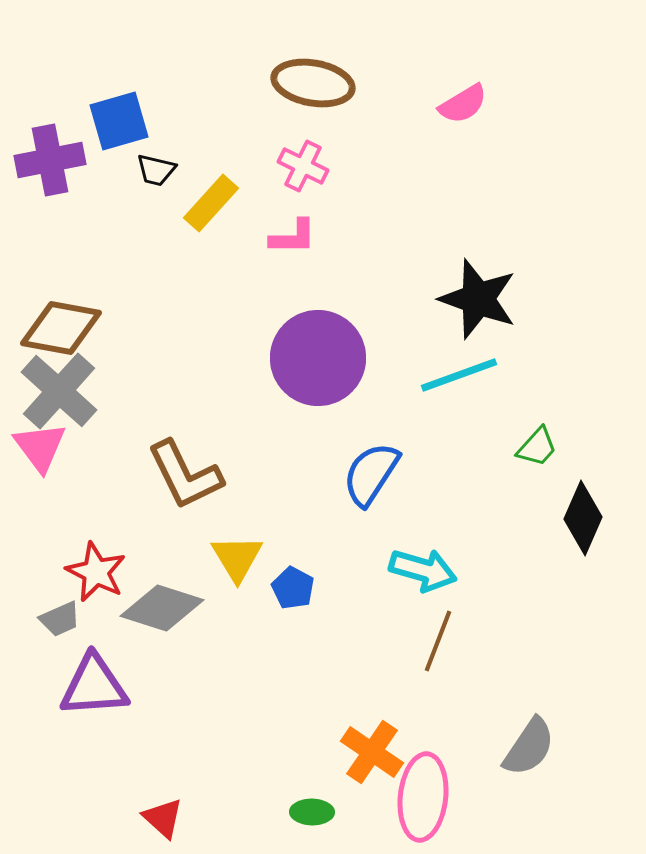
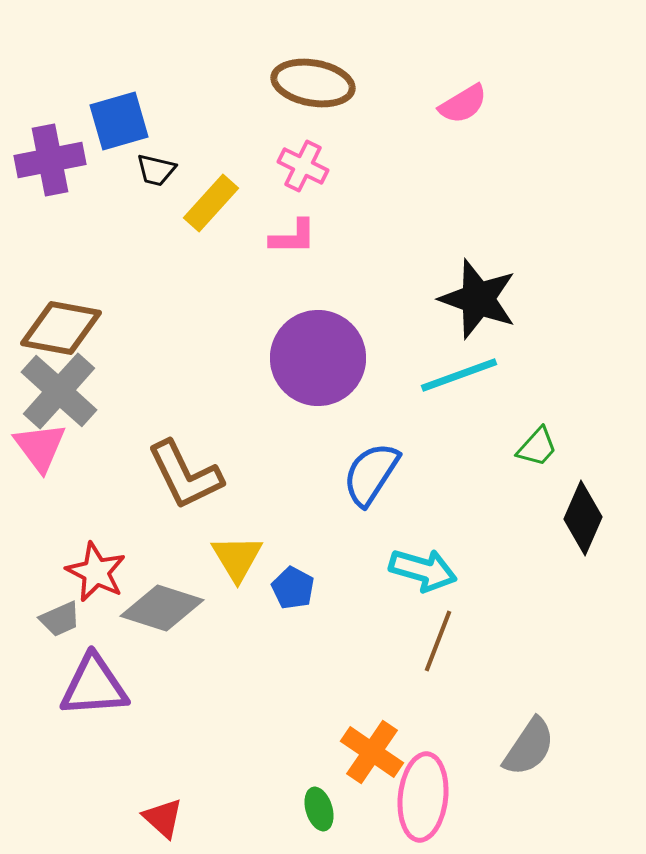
green ellipse: moved 7 px right, 3 px up; rotated 72 degrees clockwise
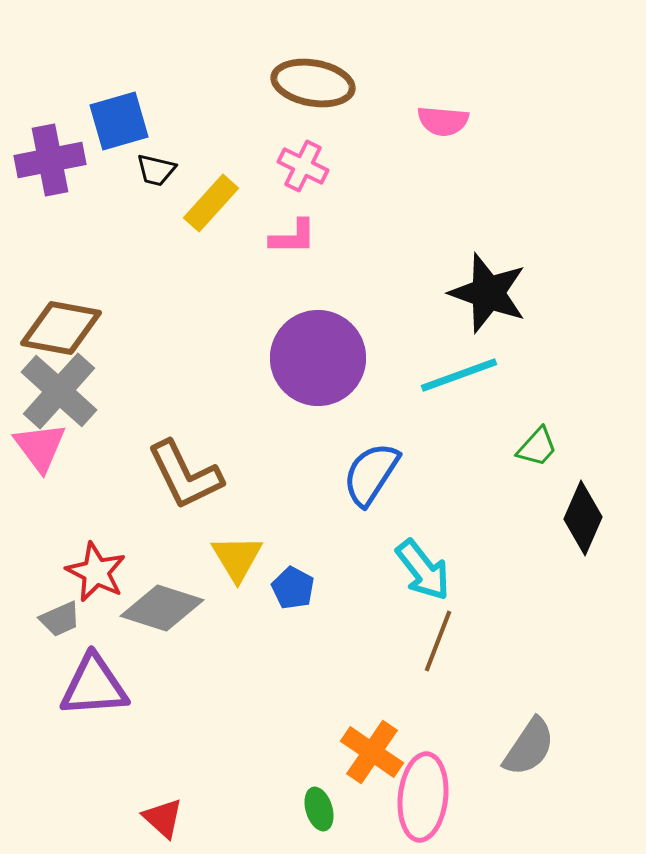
pink semicircle: moved 20 px left, 17 px down; rotated 36 degrees clockwise
black star: moved 10 px right, 6 px up
cyan arrow: rotated 36 degrees clockwise
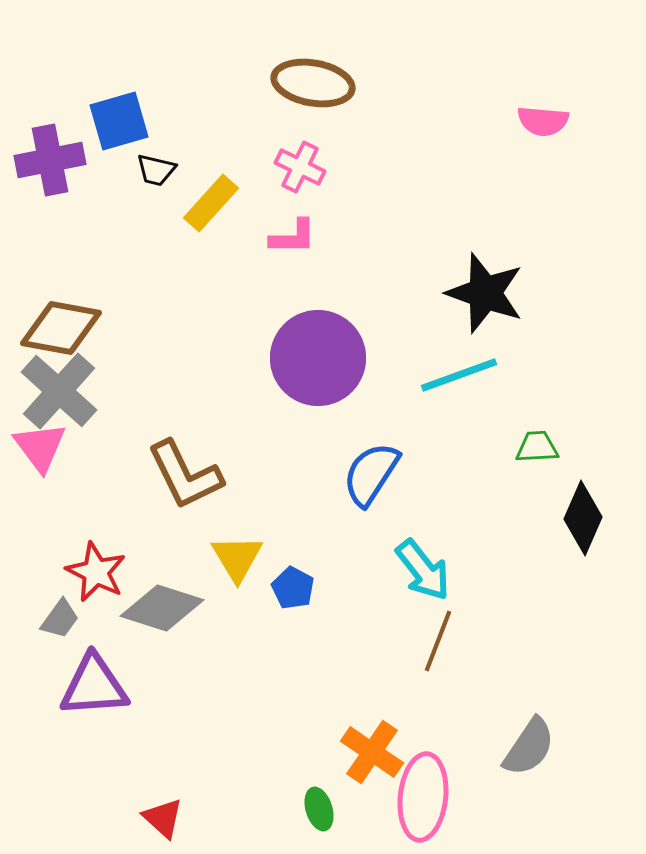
pink semicircle: moved 100 px right
pink cross: moved 3 px left, 1 px down
black star: moved 3 px left
green trapezoid: rotated 135 degrees counterclockwise
gray trapezoid: rotated 30 degrees counterclockwise
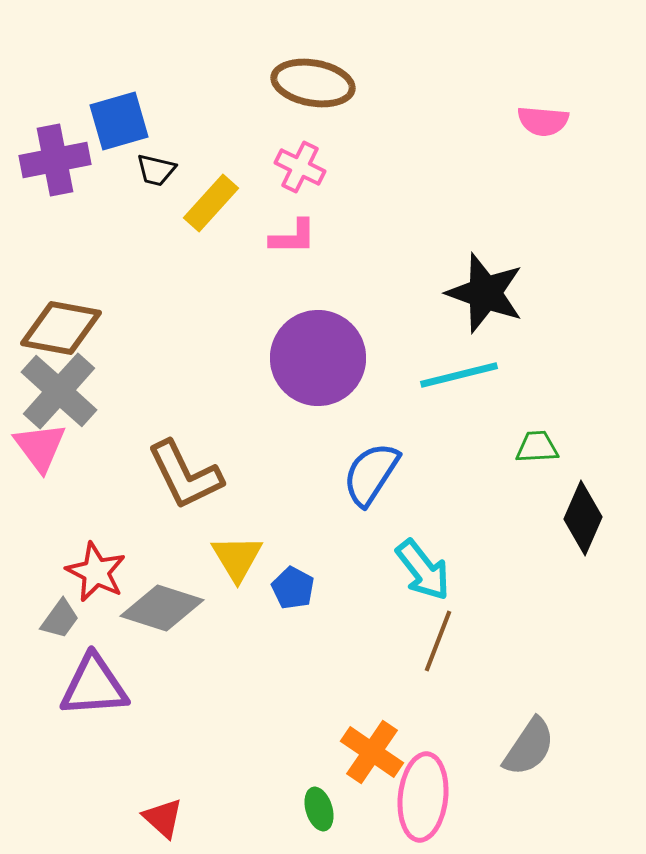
purple cross: moved 5 px right
cyan line: rotated 6 degrees clockwise
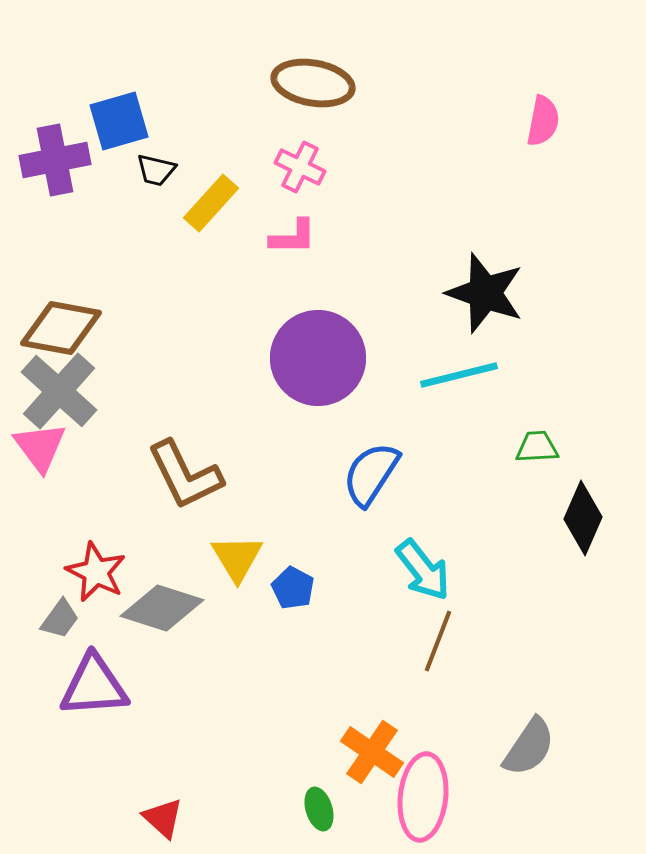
pink semicircle: rotated 84 degrees counterclockwise
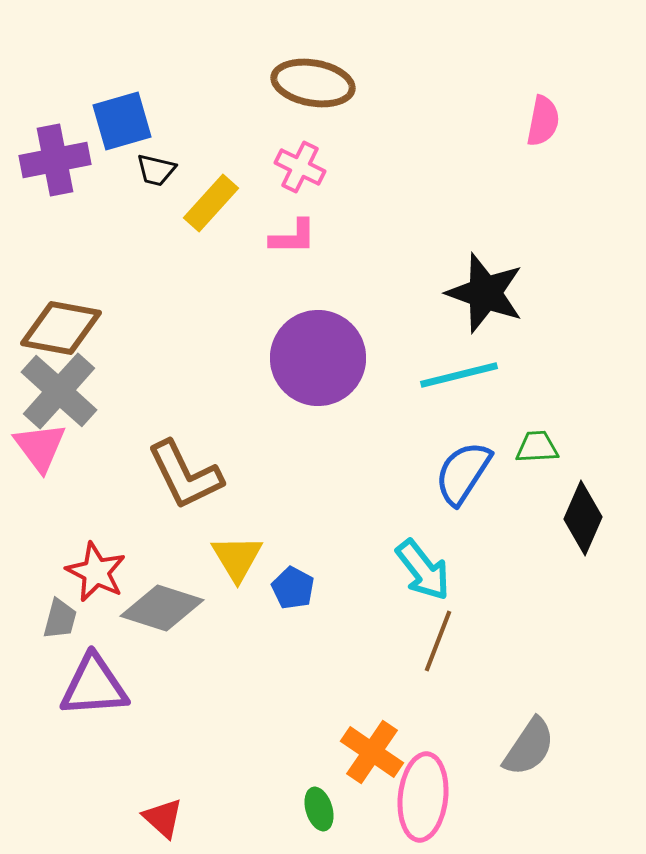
blue square: moved 3 px right
blue semicircle: moved 92 px right, 1 px up
gray trapezoid: rotated 21 degrees counterclockwise
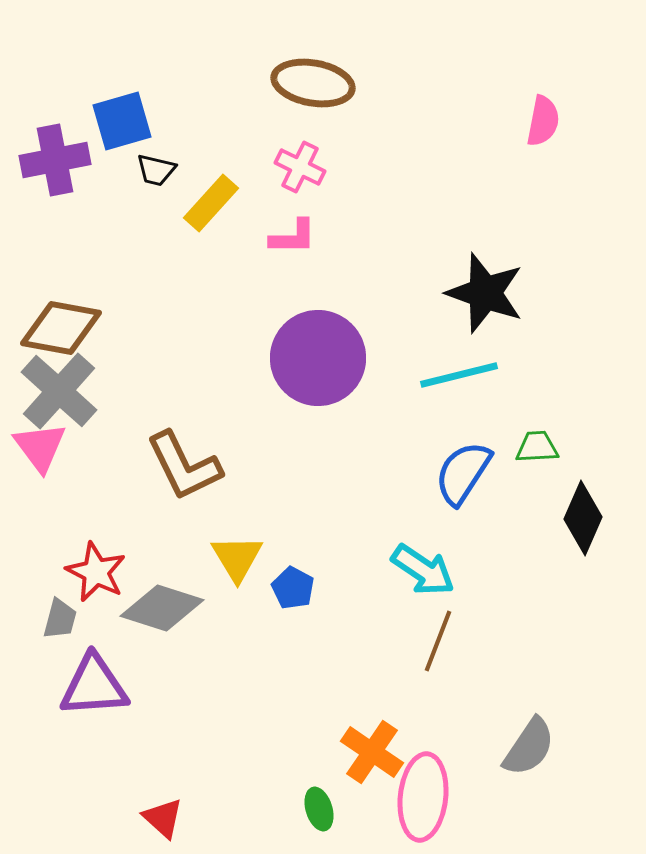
brown L-shape: moved 1 px left, 9 px up
cyan arrow: rotated 18 degrees counterclockwise
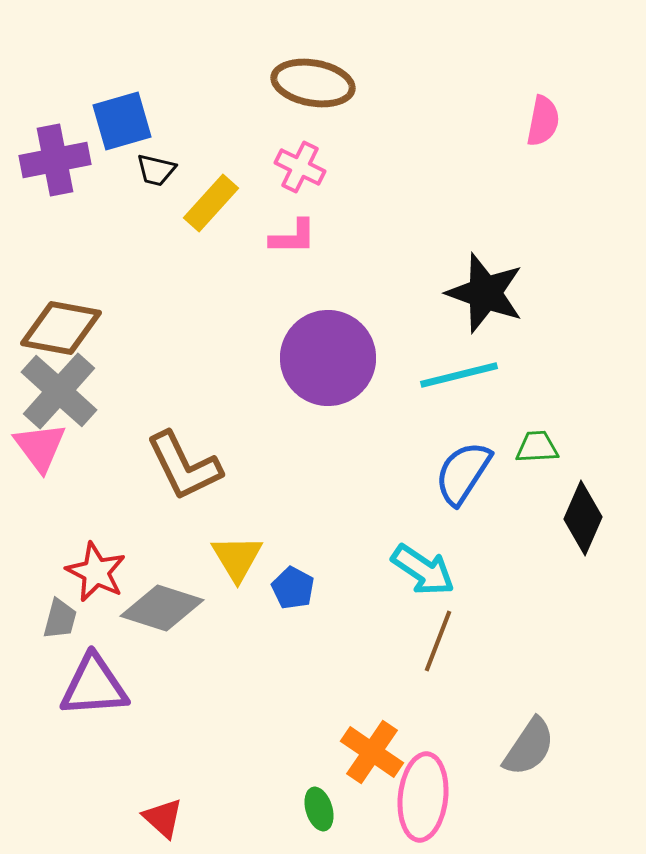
purple circle: moved 10 px right
